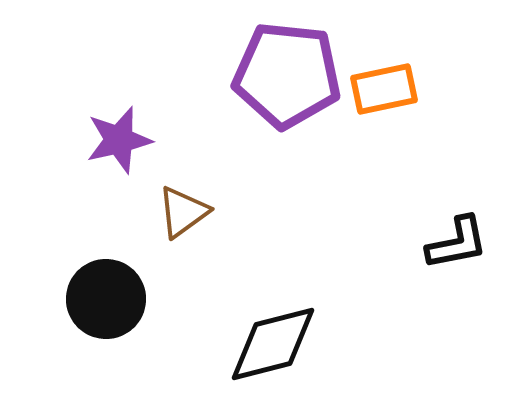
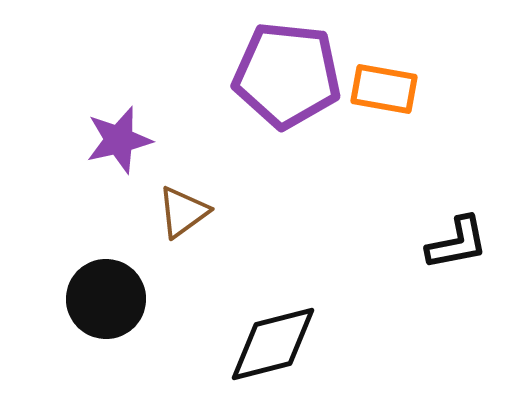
orange rectangle: rotated 22 degrees clockwise
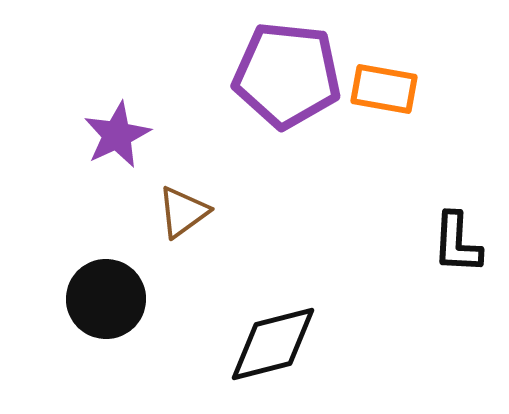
purple star: moved 2 px left, 5 px up; rotated 12 degrees counterclockwise
black L-shape: rotated 104 degrees clockwise
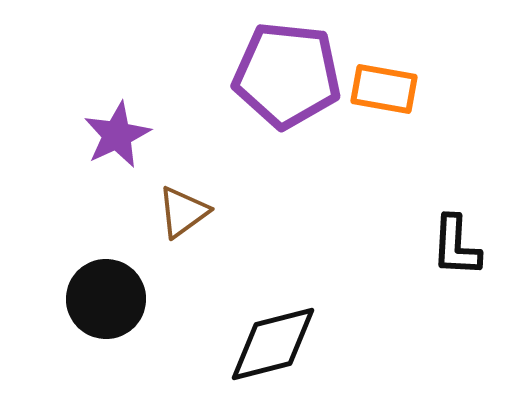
black L-shape: moved 1 px left, 3 px down
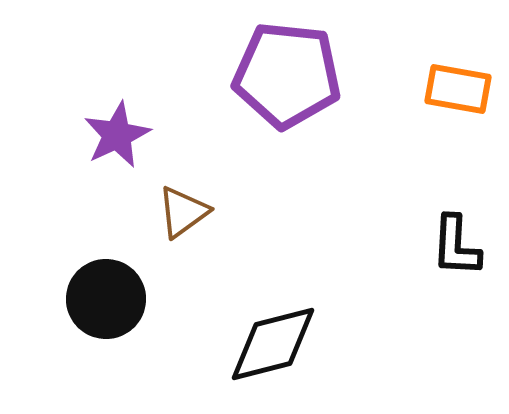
orange rectangle: moved 74 px right
